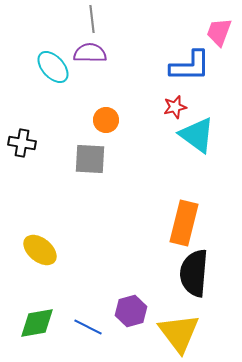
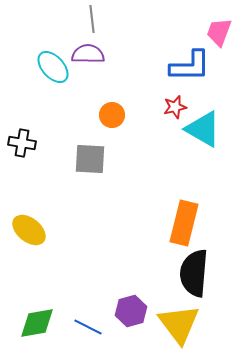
purple semicircle: moved 2 px left, 1 px down
orange circle: moved 6 px right, 5 px up
cyan triangle: moved 6 px right, 6 px up; rotated 6 degrees counterclockwise
yellow ellipse: moved 11 px left, 20 px up
yellow triangle: moved 9 px up
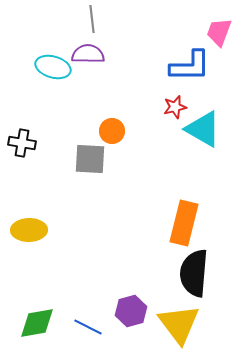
cyan ellipse: rotated 32 degrees counterclockwise
orange circle: moved 16 px down
yellow ellipse: rotated 40 degrees counterclockwise
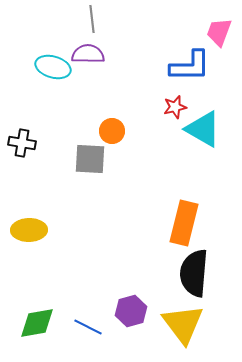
yellow triangle: moved 4 px right
